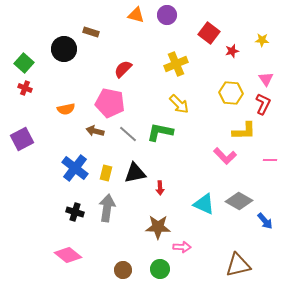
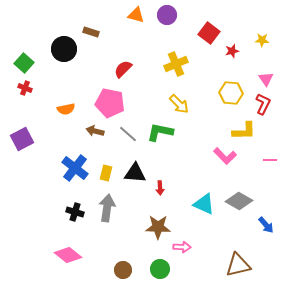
black triangle: rotated 15 degrees clockwise
blue arrow: moved 1 px right, 4 px down
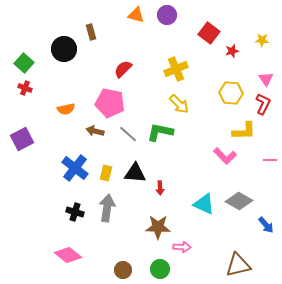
brown rectangle: rotated 56 degrees clockwise
yellow cross: moved 5 px down
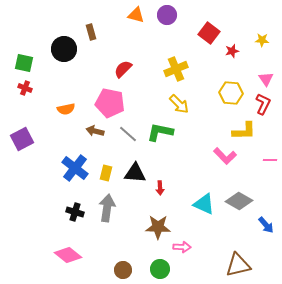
green square: rotated 30 degrees counterclockwise
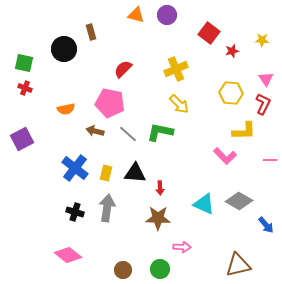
brown star: moved 9 px up
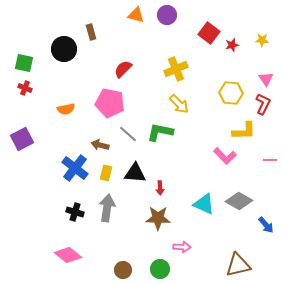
red star: moved 6 px up
brown arrow: moved 5 px right, 14 px down
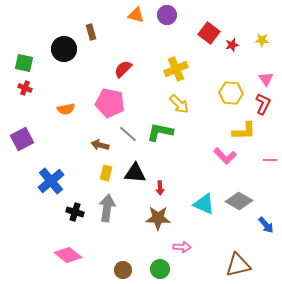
blue cross: moved 24 px left, 13 px down; rotated 12 degrees clockwise
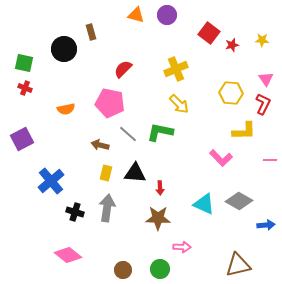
pink L-shape: moved 4 px left, 2 px down
blue arrow: rotated 54 degrees counterclockwise
